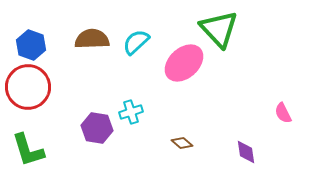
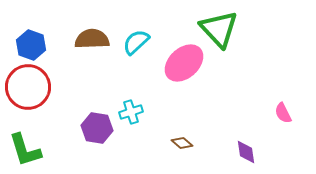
green L-shape: moved 3 px left
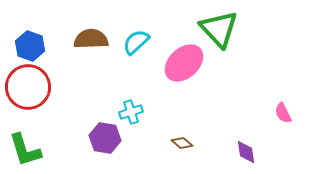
brown semicircle: moved 1 px left
blue hexagon: moved 1 px left, 1 px down
purple hexagon: moved 8 px right, 10 px down
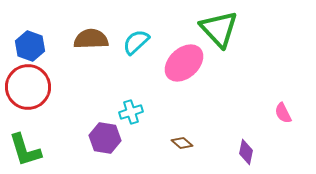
purple diamond: rotated 20 degrees clockwise
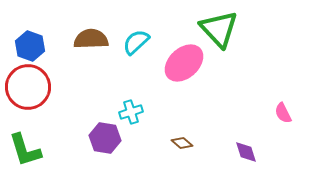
purple diamond: rotated 30 degrees counterclockwise
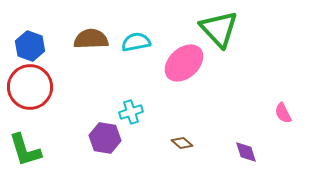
cyan semicircle: rotated 32 degrees clockwise
red circle: moved 2 px right
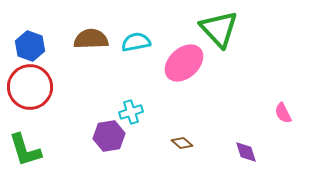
purple hexagon: moved 4 px right, 2 px up; rotated 20 degrees counterclockwise
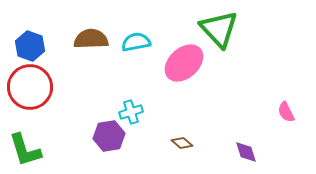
pink semicircle: moved 3 px right, 1 px up
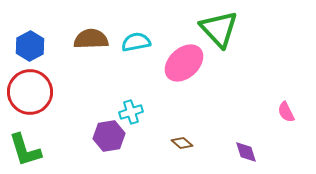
blue hexagon: rotated 12 degrees clockwise
red circle: moved 5 px down
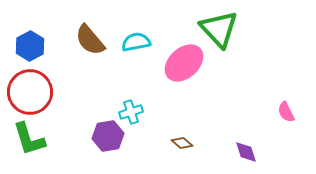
brown semicircle: moved 1 px left, 1 px down; rotated 128 degrees counterclockwise
purple hexagon: moved 1 px left
green L-shape: moved 4 px right, 11 px up
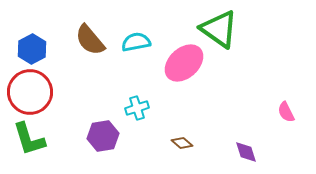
green triangle: rotated 12 degrees counterclockwise
blue hexagon: moved 2 px right, 3 px down
cyan cross: moved 6 px right, 4 px up
purple hexagon: moved 5 px left
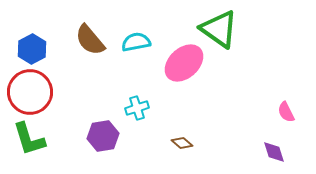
purple diamond: moved 28 px right
